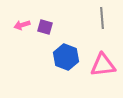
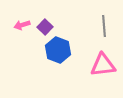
gray line: moved 2 px right, 8 px down
purple square: rotated 28 degrees clockwise
blue hexagon: moved 8 px left, 7 px up
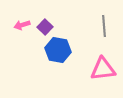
blue hexagon: rotated 10 degrees counterclockwise
pink triangle: moved 4 px down
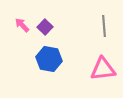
pink arrow: rotated 63 degrees clockwise
blue hexagon: moved 9 px left, 9 px down
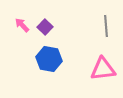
gray line: moved 2 px right
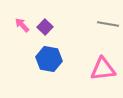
gray line: moved 2 px right, 2 px up; rotated 75 degrees counterclockwise
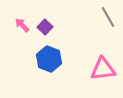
gray line: moved 7 px up; rotated 50 degrees clockwise
blue hexagon: rotated 10 degrees clockwise
